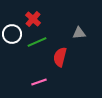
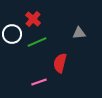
red semicircle: moved 6 px down
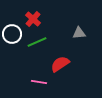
red semicircle: moved 1 px down; rotated 42 degrees clockwise
pink line: rotated 28 degrees clockwise
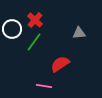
red cross: moved 2 px right, 1 px down
white circle: moved 5 px up
green line: moved 3 px left; rotated 30 degrees counterclockwise
pink line: moved 5 px right, 4 px down
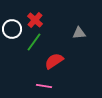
red semicircle: moved 6 px left, 3 px up
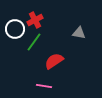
red cross: rotated 21 degrees clockwise
white circle: moved 3 px right
gray triangle: rotated 16 degrees clockwise
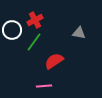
white circle: moved 3 px left, 1 px down
pink line: rotated 14 degrees counterclockwise
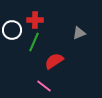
red cross: rotated 28 degrees clockwise
gray triangle: rotated 32 degrees counterclockwise
green line: rotated 12 degrees counterclockwise
pink line: rotated 42 degrees clockwise
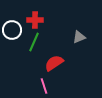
gray triangle: moved 4 px down
red semicircle: moved 2 px down
pink line: rotated 35 degrees clockwise
